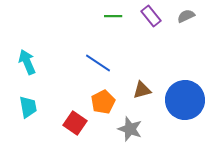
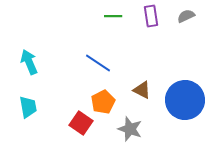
purple rectangle: rotated 30 degrees clockwise
cyan arrow: moved 2 px right
brown triangle: rotated 42 degrees clockwise
red square: moved 6 px right
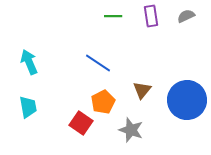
brown triangle: rotated 42 degrees clockwise
blue circle: moved 2 px right
gray star: moved 1 px right, 1 px down
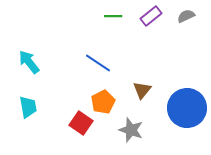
purple rectangle: rotated 60 degrees clockwise
cyan arrow: rotated 15 degrees counterclockwise
blue circle: moved 8 px down
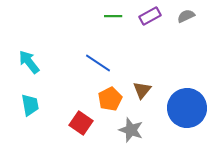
purple rectangle: moved 1 px left; rotated 10 degrees clockwise
orange pentagon: moved 7 px right, 3 px up
cyan trapezoid: moved 2 px right, 2 px up
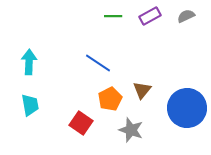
cyan arrow: rotated 40 degrees clockwise
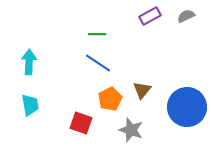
green line: moved 16 px left, 18 px down
blue circle: moved 1 px up
red square: rotated 15 degrees counterclockwise
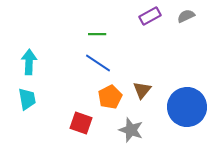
orange pentagon: moved 2 px up
cyan trapezoid: moved 3 px left, 6 px up
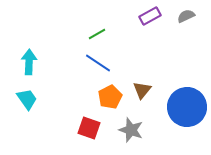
green line: rotated 30 degrees counterclockwise
cyan trapezoid: rotated 25 degrees counterclockwise
red square: moved 8 px right, 5 px down
